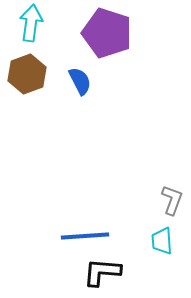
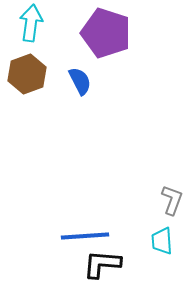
purple pentagon: moved 1 px left
black L-shape: moved 8 px up
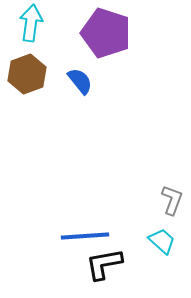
blue semicircle: rotated 12 degrees counterclockwise
cyan trapezoid: rotated 136 degrees clockwise
black L-shape: moved 2 px right; rotated 15 degrees counterclockwise
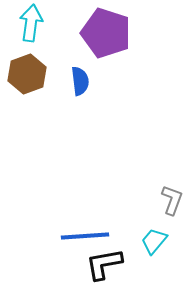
blue semicircle: rotated 32 degrees clockwise
cyan trapezoid: moved 8 px left; rotated 92 degrees counterclockwise
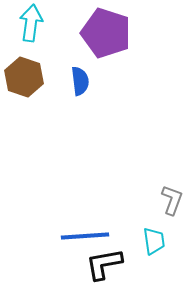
brown hexagon: moved 3 px left, 3 px down; rotated 21 degrees counterclockwise
cyan trapezoid: rotated 132 degrees clockwise
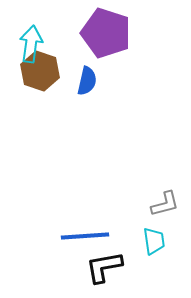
cyan arrow: moved 21 px down
brown hexagon: moved 16 px right, 6 px up
blue semicircle: moved 7 px right; rotated 20 degrees clockwise
gray L-shape: moved 7 px left, 4 px down; rotated 56 degrees clockwise
black L-shape: moved 3 px down
